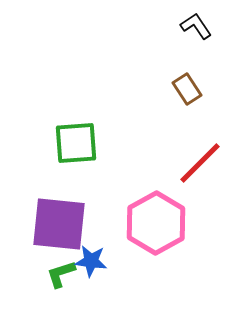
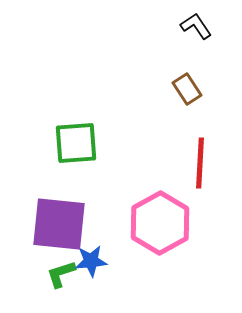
red line: rotated 42 degrees counterclockwise
pink hexagon: moved 4 px right
blue star: rotated 12 degrees counterclockwise
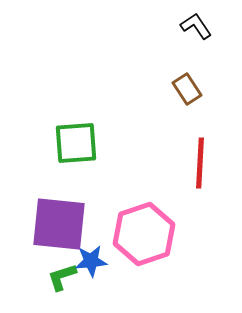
pink hexagon: moved 16 px left, 11 px down; rotated 10 degrees clockwise
green L-shape: moved 1 px right, 3 px down
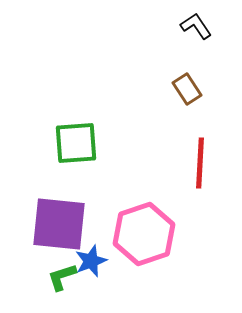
blue star: rotated 16 degrees counterclockwise
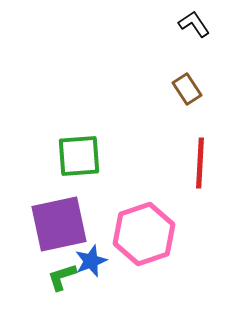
black L-shape: moved 2 px left, 2 px up
green square: moved 3 px right, 13 px down
purple square: rotated 18 degrees counterclockwise
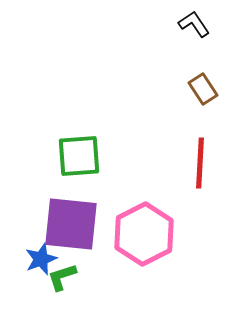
brown rectangle: moved 16 px right
purple square: moved 12 px right; rotated 18 degrees clockwise
pink hexagon: rotated 8 degrees counterclockwise
blue star: moved 50 px left, 2 px up
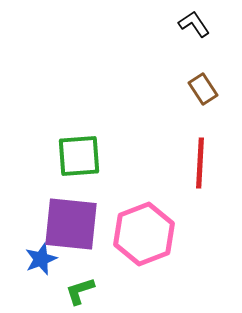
pink hexagon: rotated 6 degrees clockwise
green L-shape: moved 18 px right, 14 px down
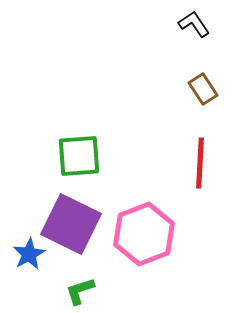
purple square: rotated 20 degrees clockwise
blue star: moved 12 px left, 5 px up; rotated 8 degrees counterclockwise
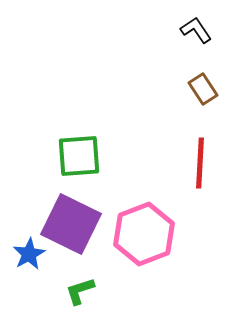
black L-shape: moved 2 px right, 6 px down
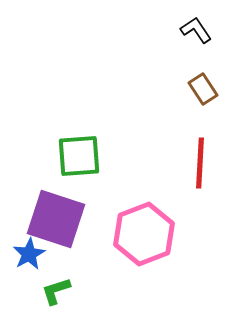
purple square: moved 15 px left, 5 px up; rotated 8 degrees counterclockwise
green L-shape: moved 24 px left
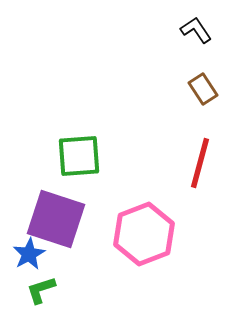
red line: rotated 12 degrees clockwise
green L-shape: moved 15 px left, 1 px up
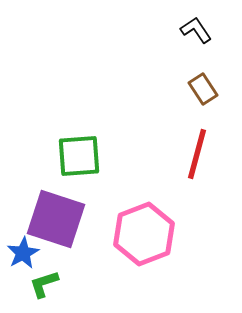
red line: moved 3 px left, 9 px up
blue star: moved 6 px left, 1 px up
green L-shape: moved 3 px right, 6 px up
